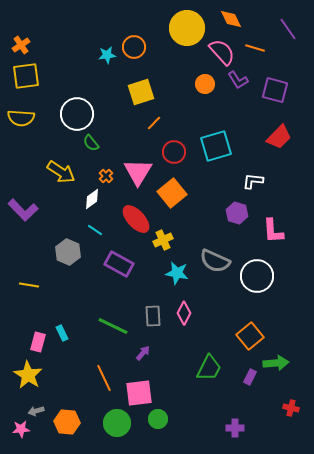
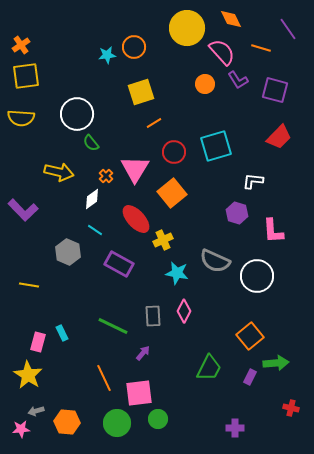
orange line at (255, 48): moved 6 px right
orange line at (154, 123): rotated 14 degrees clockwise
yellow arrow at (61, 172): moved 2 px left; rotated 20 degrees counterclockwise
pink triangle at (138, 172): moved 3 px left, 3 px up
pink diamond at (184, 313): moved 2 px up
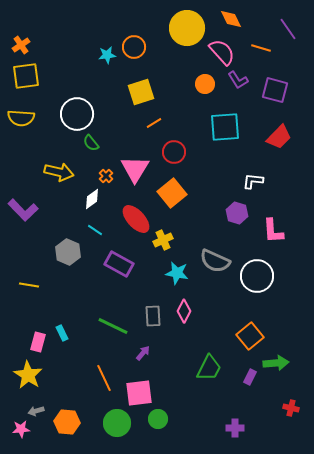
cyan square at (216, 146): moved 9 px right, 19 px up; rotated 12 degrees clockwise
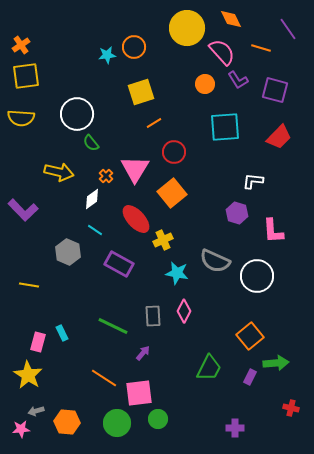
orange line at (104, 378): rotated 32 degrees counterclockwise
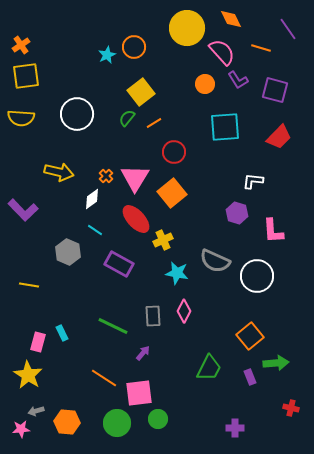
cyan star at (107, 55): rotated 18 degrees counterclockwise
yellow square at (141, 92): rotated 20 degrees counterclockwise
green semicircle at (91, 143): moved 36 px right, 25 px up; rotated 78 degrees clockwise
pink triangle at (135, 169): moved 9 px down
purple rectangle at (250, 377): rotated 49 degrees counterclockwise
